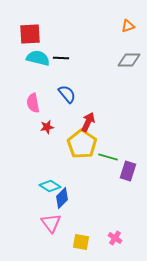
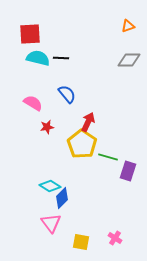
pink semicircle: rotated 132 degrees clockwise
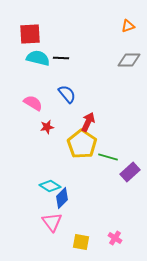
purple rectangle: moved 2 px right, 1 px down; rotated 30 degrees clockwise
pink triangle: moved 1 px right, 1 px up
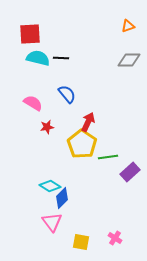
green line: rotated 24 degrees counterclockwise
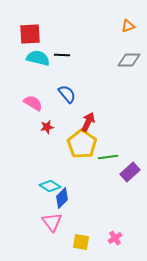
black line: moved 1 px right, 3 px up
pink cross: rotated 24 degrees clockwise
